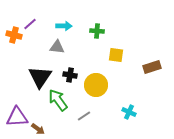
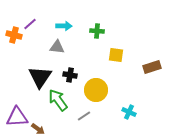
yellow circle: moved 5 px down
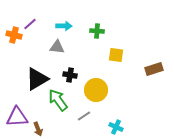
brown rectangle: moved 2 px right, 2 px down
black triangle: moved 3 px left, 2 px down; rotated 25 degrees clockwise
cyan cross: moved 13 px left, 15 px down
brown arrow: rotated 32 degrees clockwise
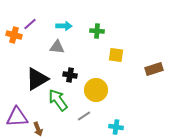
cyan cross: rotated 16 degrees counterclockwise
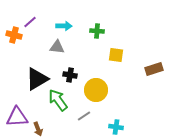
purple line: moved 2 px up
